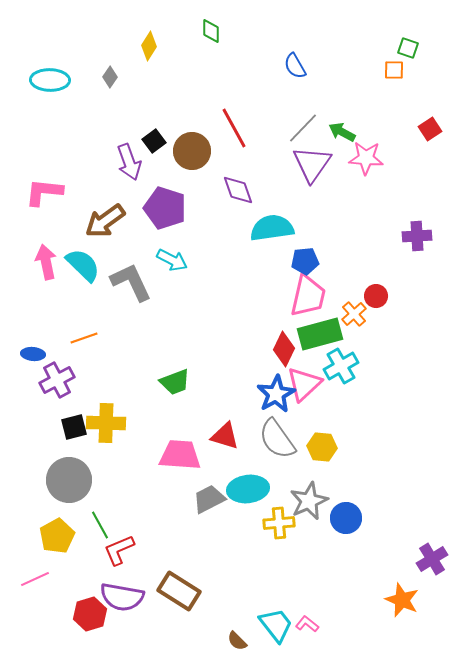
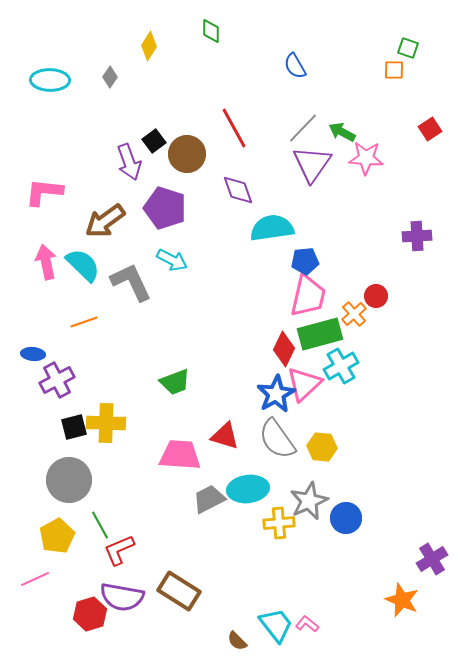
brown circle at (192, 151): moved 5 px left, 3 px down
orange line at (84, 338): moved 16 px up
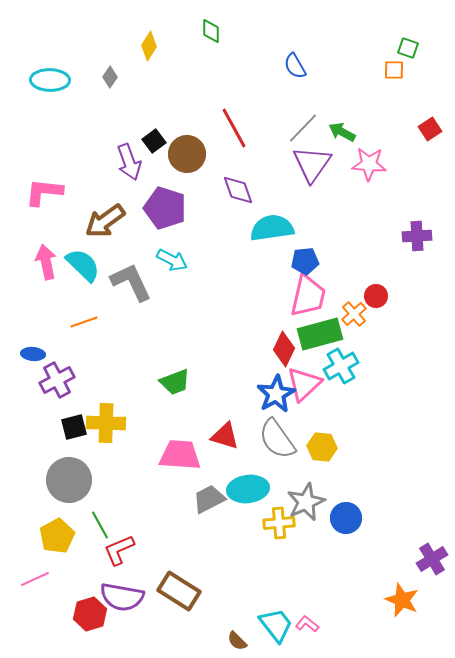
pink star at (366, 158): moved 3 px right, 6 px down
gray star at (309, 501): moved 3 px left, 1 px down
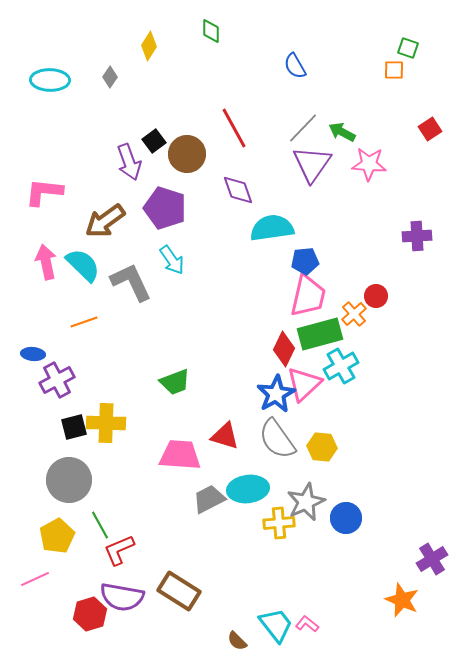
cyan arrow at (172, 260): rotated 28 degrees clockwise
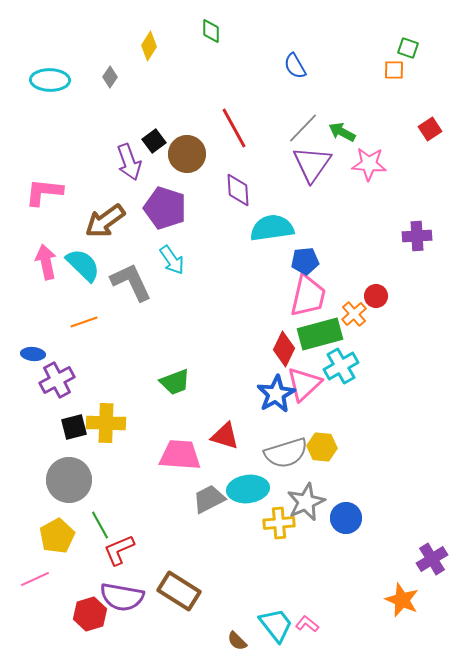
purple diamond at (238, 190): rotated 16 degrees clockwise
gray semicircle at (277, 439): moved 9 px right, 14 px down; rotated 72 degrees counterclockwise
